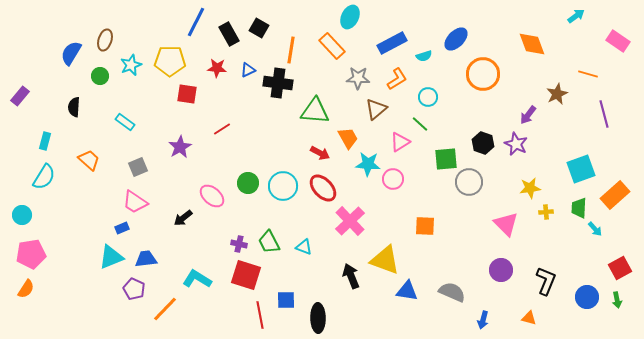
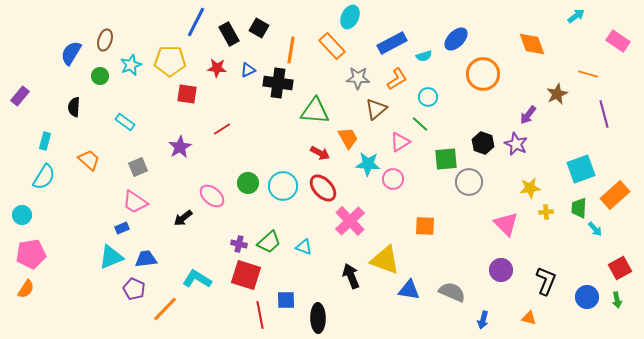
green trapezoid at (269, 242): rotated 105 degrees counterclockwise
blue triangle at (407, 291): moved 2 px right, 1 px up
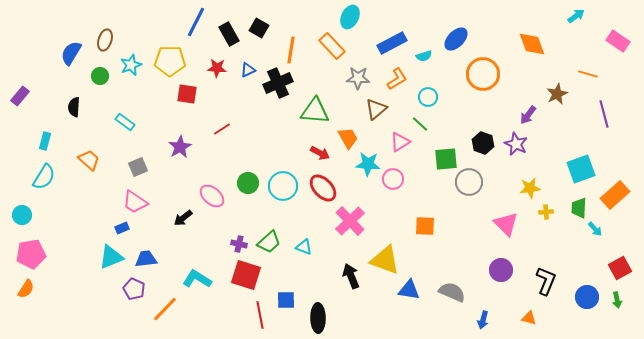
black cross at (278, 83): rotated 32 degrees counterclockwise
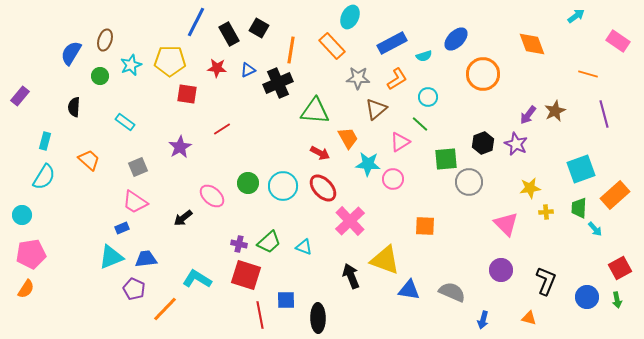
brown star at (557, 94): moved 2 px left, 17 px down
black hexagon at (483, 143): rotated 20 degrees clockwise
